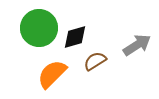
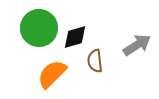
brown semicircle: rotated 65 degrees counterclockwise
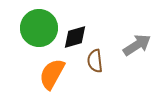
orange semicircle: rotated 16 degrees counterclockwise
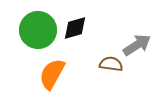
green circle: moved 1 px left, 2 px down
black diamond: moved 9 px up
brown semicircle: moved 16 px right, 3 px down; rotated 105 degrees clockwise
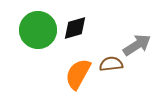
brown semicircle: rotated 15 degrees counterclockwise
orange semicircle: moved 26 px right
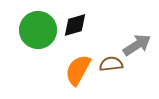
black diamond: moved 3 px up
orange semicircle: moved 4 px up
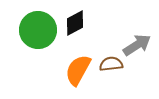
black diamond: moved 2 px up; rotated 12 degrees counterclockwise
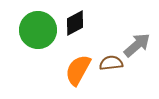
gray arrow: rotated 8 degrees counterclockwise
brown semicircle: moved 1 px up
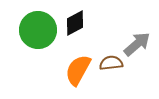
gray arrow: moved 1 px up
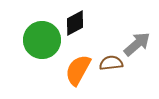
green circle: moved 4 px right, 10 px down
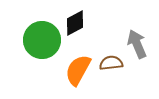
gray arrow: rotated 72 degrees counterclockwise
